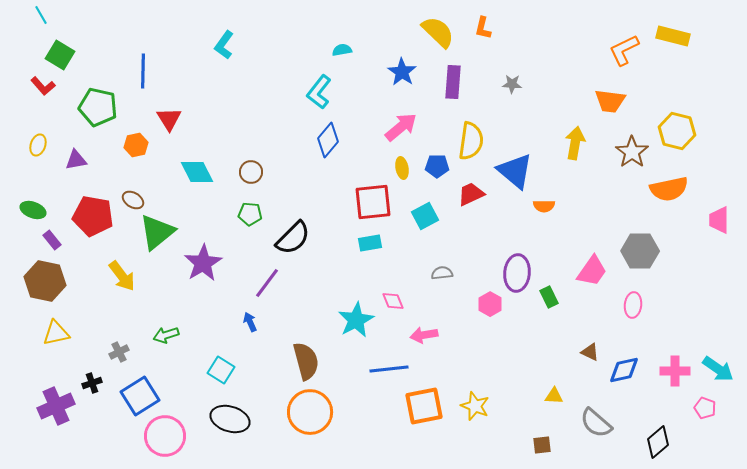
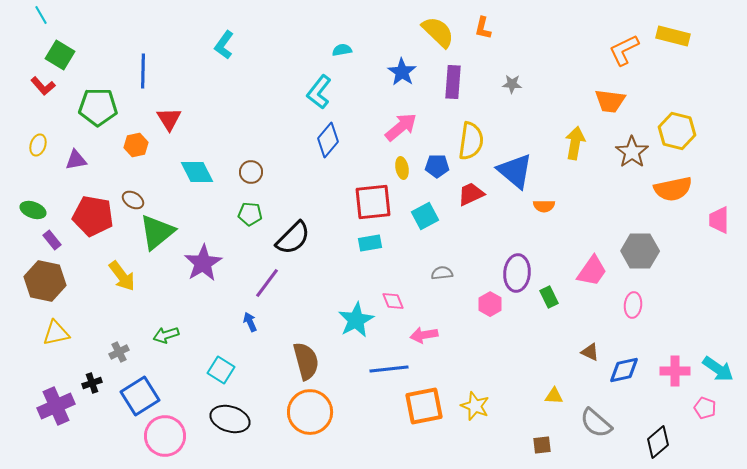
green pentagon at (98, 107): rotated 12 degrees counterclockwise
orange semicircle at (669, 189): moved 4 px right
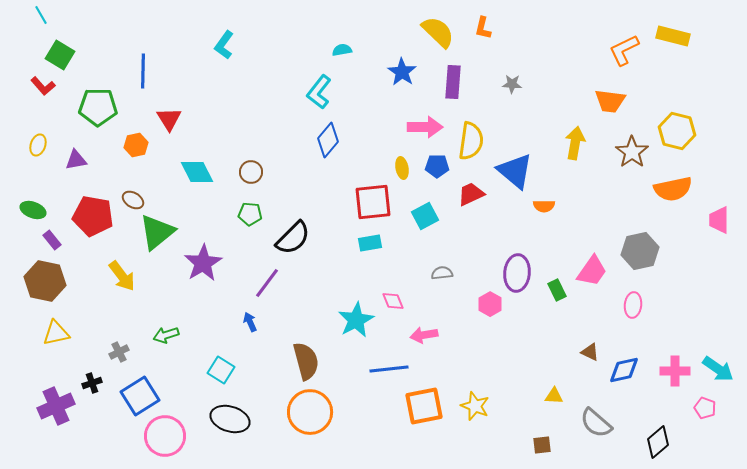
pink arrow at (401, 127): moved 24 px right; rotated 40 degrees clockwise
gray hexagon at (640, 251): rotated 12 degrees counterclockwise
green rectangle at (549, 297): moved 8 px right, 7 px up
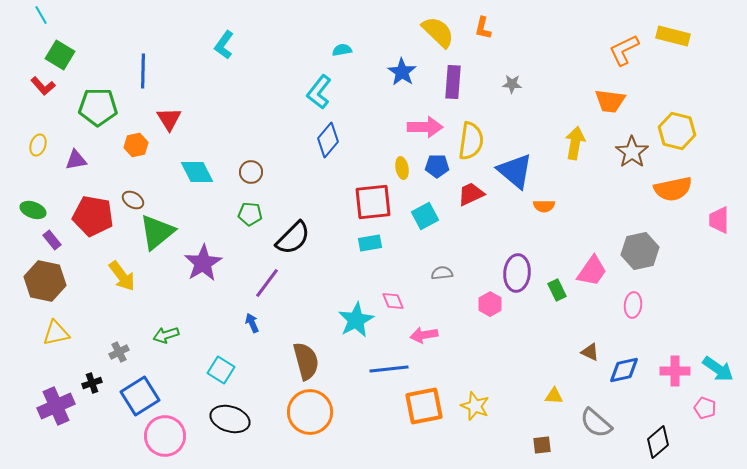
blue arrow at (250, 322): moved 2 px right, 1 px down
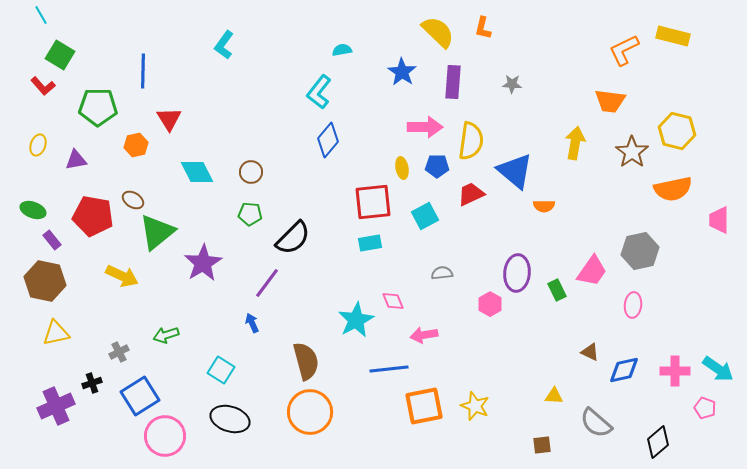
yellow arrow at (122, 276): rotated 28 degrees counterclockwise
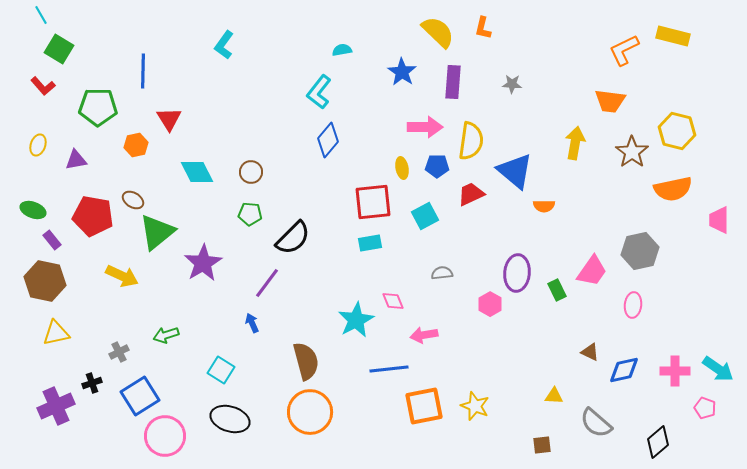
green square at (60, 55): moved 1 px left, 6 px up
